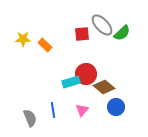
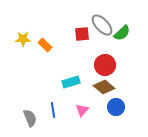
red circle: moved 19 px right, 9 px up
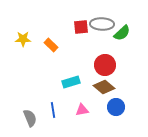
gray ellipse: moved 1 px up; rotated 45 degrees counterclockwise
red square: moved 1 px left, 7 px up
orange rectangle: moved 6 px right
pink triangle: rotated 40 degrees clockwise
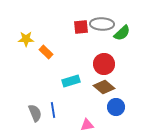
yellow star: moved 3 px right
orange rectangle: moved 5 px left, 7 px down
red circle: moved 1 px left, 1 px up
cyan rectangle: moved 1 px up
pink triangle: moved 5 px right, 15 px down
gray semicircle: moved 5 px right, 5 px up
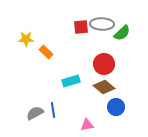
gray semicircle: rotated 96 degrees counterclockwise
